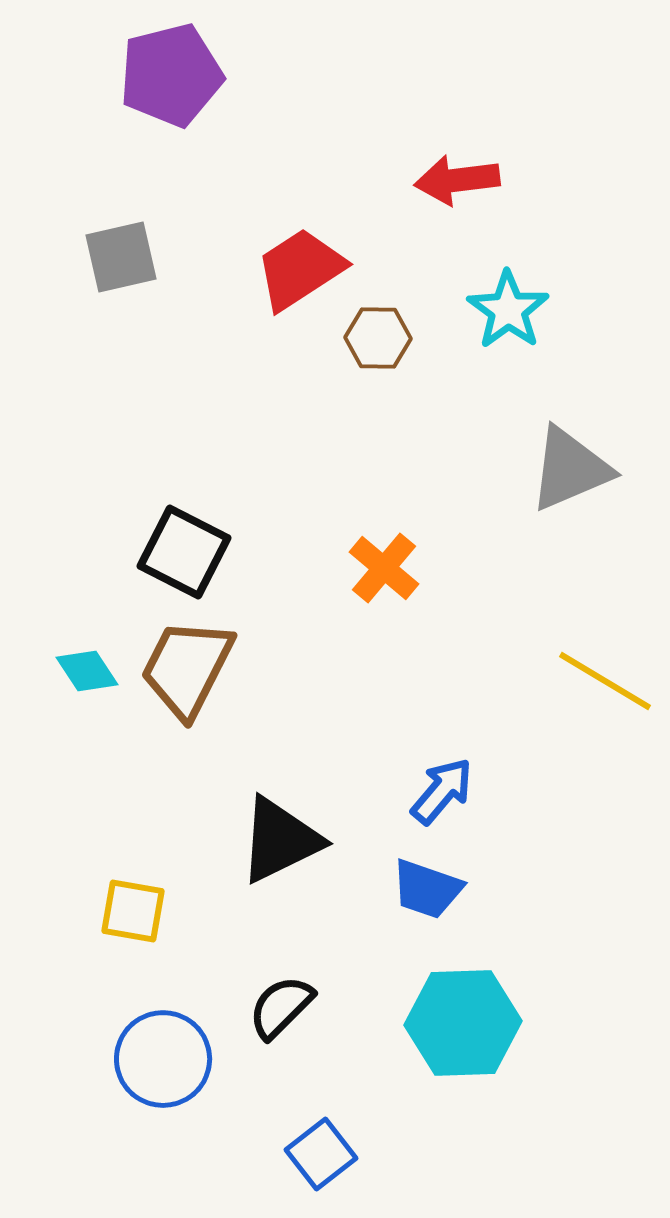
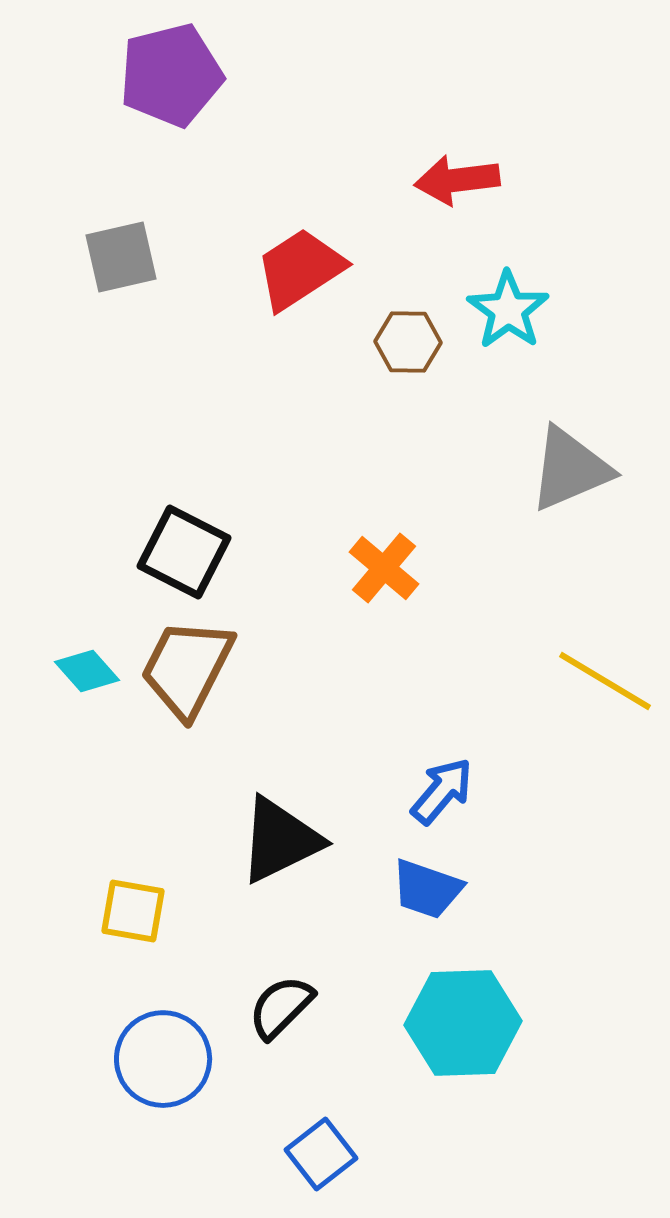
brown hexagon: moved 30 px right, 4 px down
cyan diamond: rotated 8 degrees counterclockwise
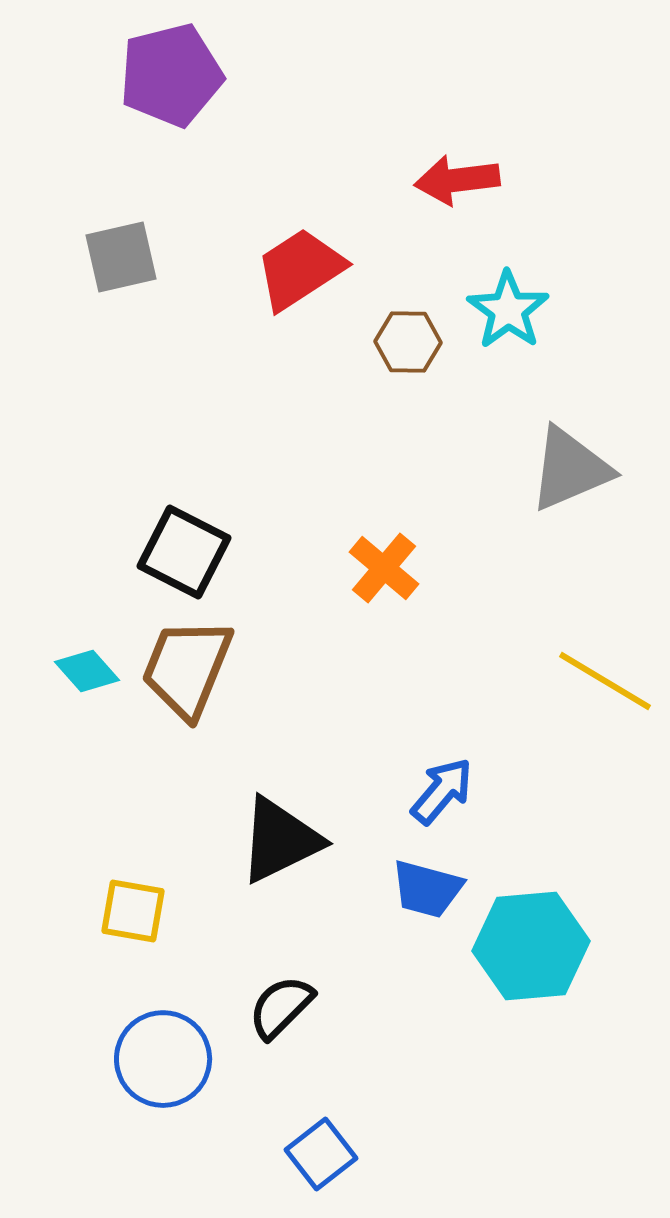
brown trapezoid: rotated 5 degrees counterclockwise
blue trapezoid: rotated 4 degrees counterclockwise
cyan hexagon: moved 68 px right, 77 px up; rotated 3 degrees counterclockwise
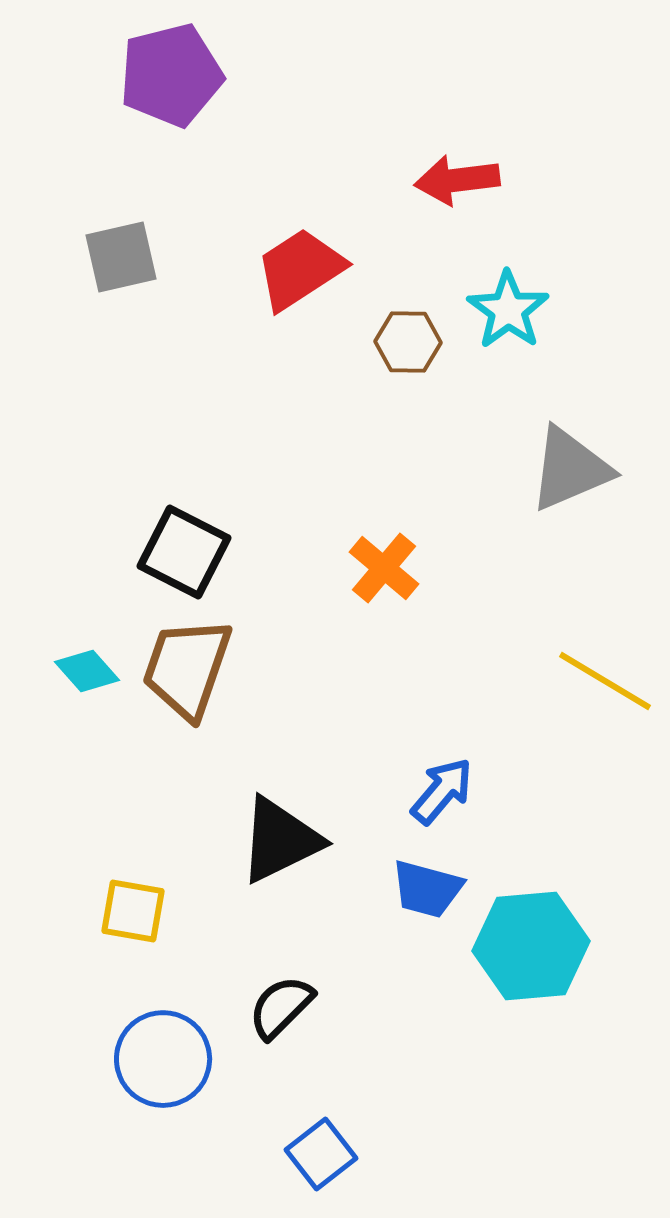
brown trapezoid: rotated 3 degrees counterclockwise
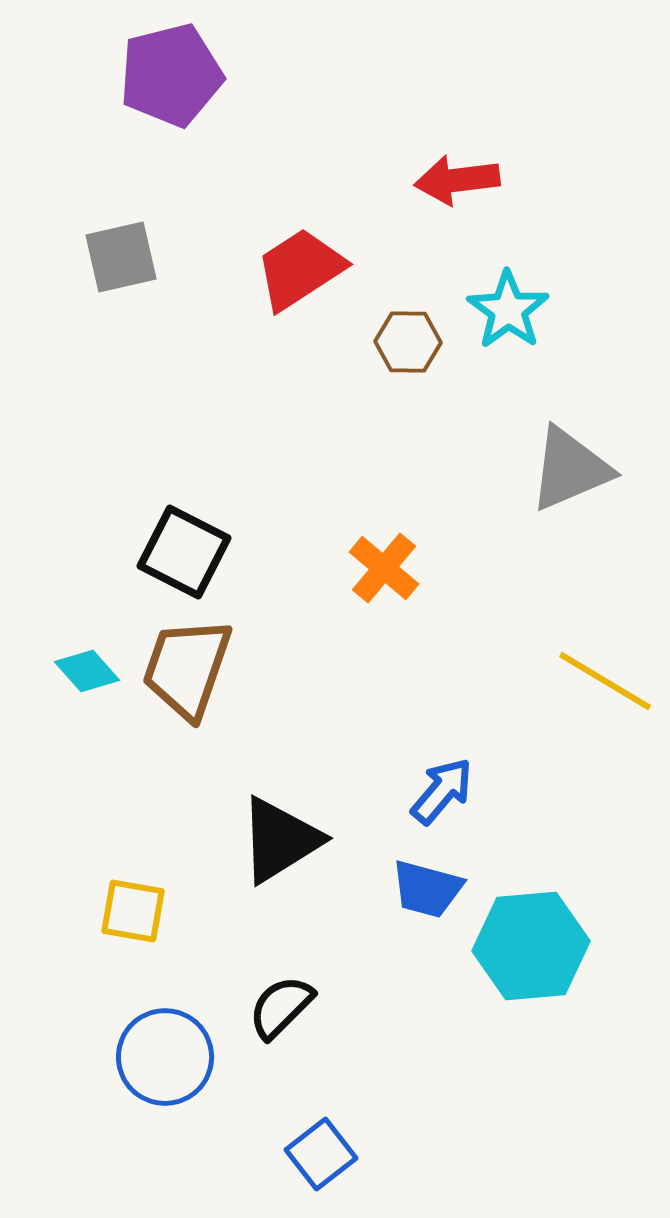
black triangle: rotated 6 degrees counterclockwise
blue circle: moved 2 px right, 2 px up
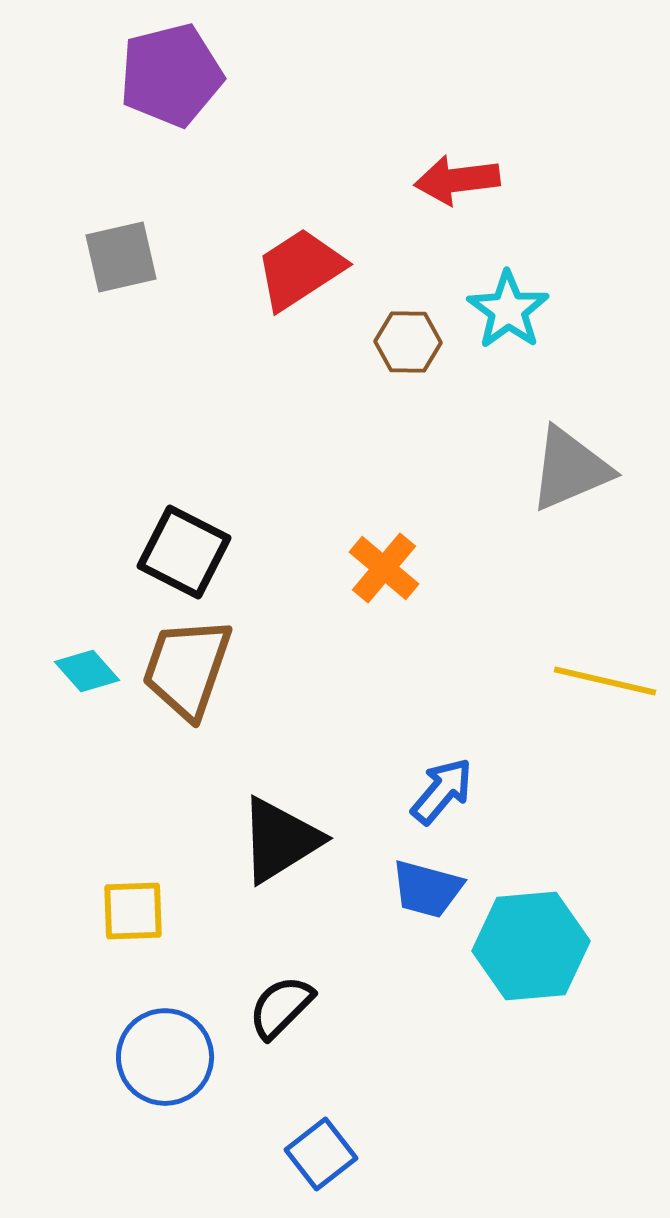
yellow line: rotated 18 degrees counterclockwise
yellow square: rotated 12 degrees counterclockwise
